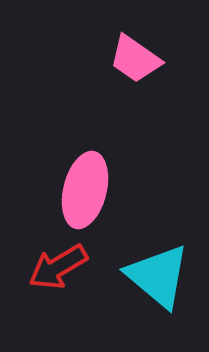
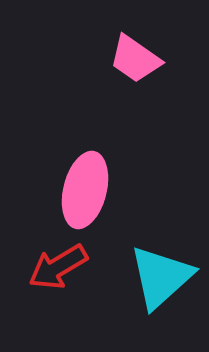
cyan triangle: moved 3 px right, 1 px down; rotated 38 degrees clockwise
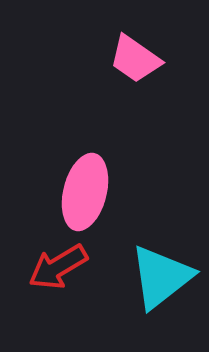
pink ellipse: moved 2 px down
cyan triangle: rotated 4 degrees clockwise
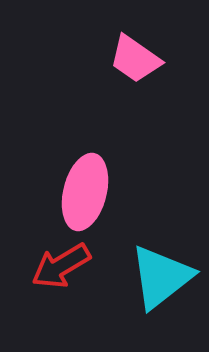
red arrow: moved 3 px right, 1 px up
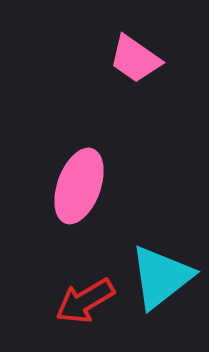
pink ellipse: moved 6 px left, 6 px up; rotated 6 degrees clockwise
red arrow: moved 24 px right, 35 px down
